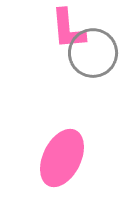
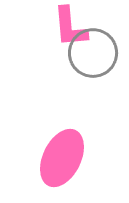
pink L-shape: moved 2 px right, 2 px up
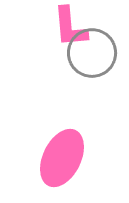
gray circle: moved 1 px left
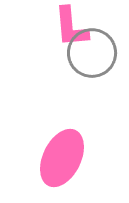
pink L-shape: moved 1 px right
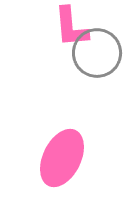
gray circle: moved 5 px right
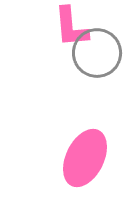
pink ellipse: moved 23 px right
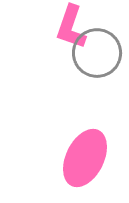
pink L-shape: rotated 24 degrees clockwise
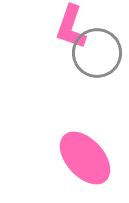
pink ellipse: rotated 68 degrees counterclockwise
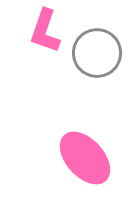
pink L-shape: moved 26 px left, 4 px down
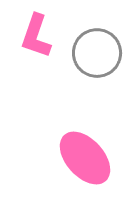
pink L-shape: moved 9 px left, 5 px down
